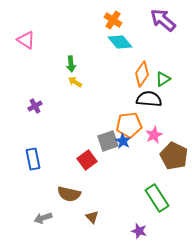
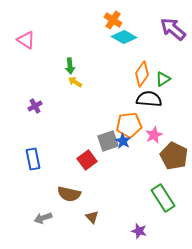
purple arrow: moved 10 px right, 9 px down
cyan diamond: moved 4 px right, 5 px up; rotated 20 degrees counterclockwise
green arrow: moved 1 px left, 2 px down
green rectangle: moved 6 px right
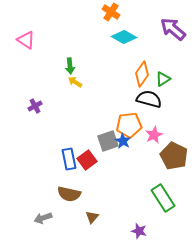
orange cross: moved 2 px left, 8 px up
black semicircle: rotated 10 degrees clockwise
blue rectangle: moved 36 px right
brown triangle: rotated 24 degrees clockwise
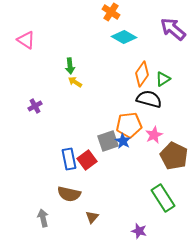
gray arrow: rotated 96 degrees clockwise
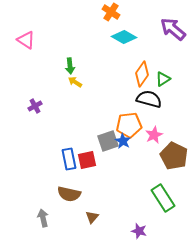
red square: rotated 24 degrees clockwise
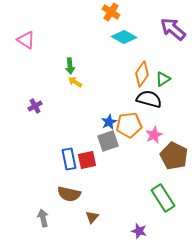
blue star: moved 14 px left, 19 px up; rotated 14 degrees clockwise
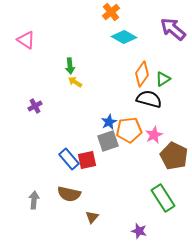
orange cross: rotated 18 degrees clockwise
orange pentagon: moved 5 px down
blue rectangle: rotated 30 degrees counterclockwise
gray arrow: moved 9 px left, 18 px up; rotated 18 degrees clockwise
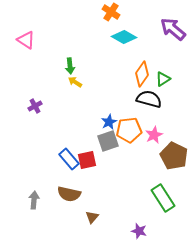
orange cross: rotated 18 degrees counterclockwise
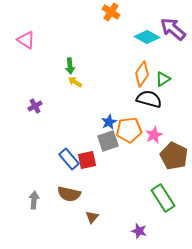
cyan diamond: moved 23 px right
